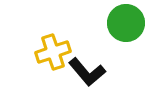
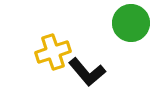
green circle: moved 5 px right
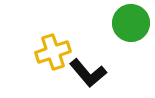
black L-shape: moved 1 px right, 1 px down
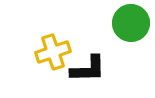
black L-shape: moved 4 px up; rotated 51 degrees counterclockwise
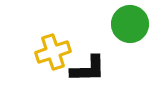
green circle: moved 1 px left, 1 px down
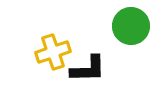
green circle: moved 1 px right, 2 px down
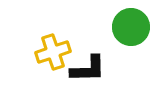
green circle: moved 1 px down
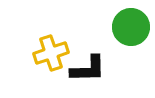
yellow cross: moved 2 px left, 1 px down
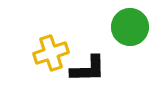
green circle: moved 1 px left
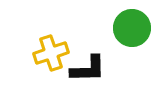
green circle: moved 2 px right, 1 px down
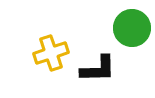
black L-shape: moved 10 px right
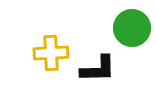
yellow cross: rotated 16 degrees clockwise
